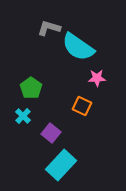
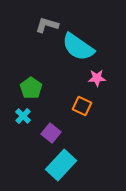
gray L-shape: moved 2 px left, 3 px up
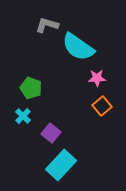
green pentagon: rotated 15 degrees counterclockwise
orange square: moved 20 px right; rotated 24 degrees clockwise
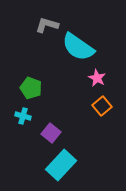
pink star: rotated 30 degrees clockwise
cyan cross: rotated 28 degrees counterclockwise
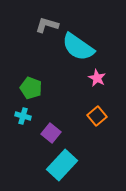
orange square: moved 5 px left, 10 px down
cyan rectangle: moved 1 px right
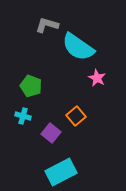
green pentagon: moved 2 px up
orange square: moved 21 px left
cyan rectangle: moved 1 px left, 7 px down; rotated 20 degrees clockwise
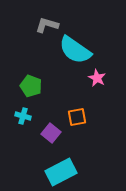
cyan semicircle: moved 3 px left, 3 px down
orange square: moved 1 px right, 1 px down; rotated 30 degrees clockwise
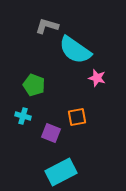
gray L-shape: moved 1 px down
pink star: rotated 12 degrees counterclockwise
green pentagon: moved 3 px right, 1 px up
purple square: rotated 18 degrees counterclockwise
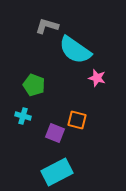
orange square: moved 3 px down; rotated 24 degrees clockwise
purple square: moved 4 px right
cyan rectangle: moved 4 px left
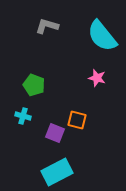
cyan semicircle: moved 27 px right, 14 px up; rotated 16 degrees clockwise
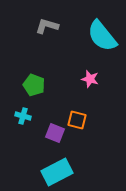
pink star: moved 7 px left, 1 px down
